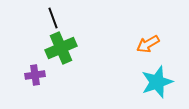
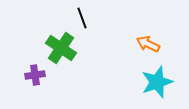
black line: moved 29 px right
orange arrow: rotated 55 degrees clockwise
green cross: rotated 32 degrees counterclockwise
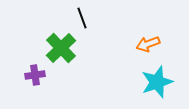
orange arrow: rotated 45 degrees counterclockwise
green cross: rotated 12 degrees clockwise
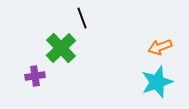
orange arrow: moved 12 px right, 3 px down
purple cross: moved 1 px down
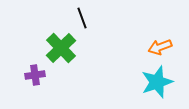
purple cross: moved 1 px up
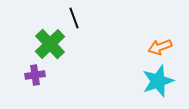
black line: moved 8 px left
green cross: moved 11 px left, 4 px up
cyan star: moved 1 px right, 1 px up
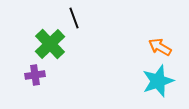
orange arrow: rotated 50 degrees clockwise
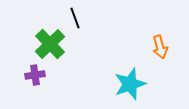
black line: moved 1 px right
orange arrow: rotated 135 degrees counterclockwise
cyan star: moved 28 px left, 3 px down
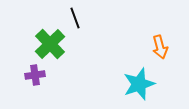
cyan star: moved 9 px right
